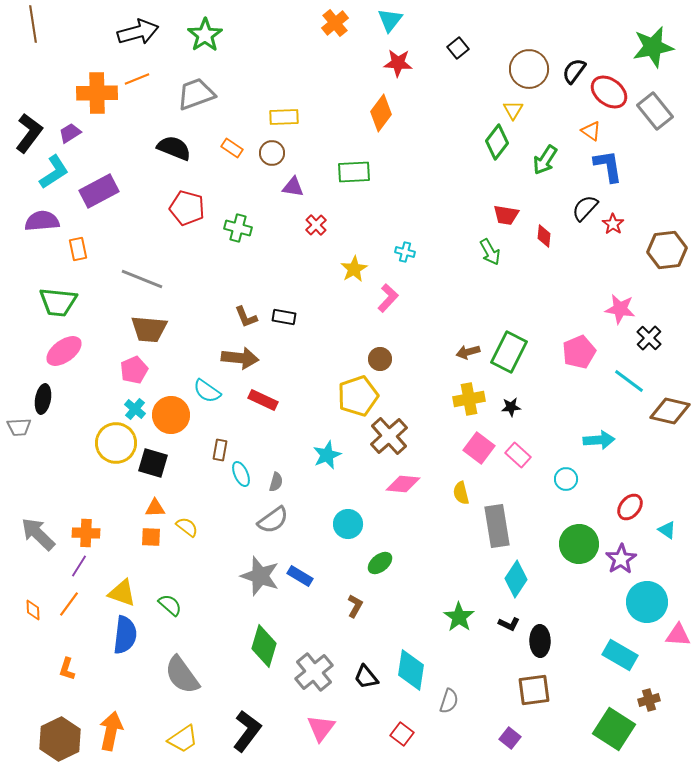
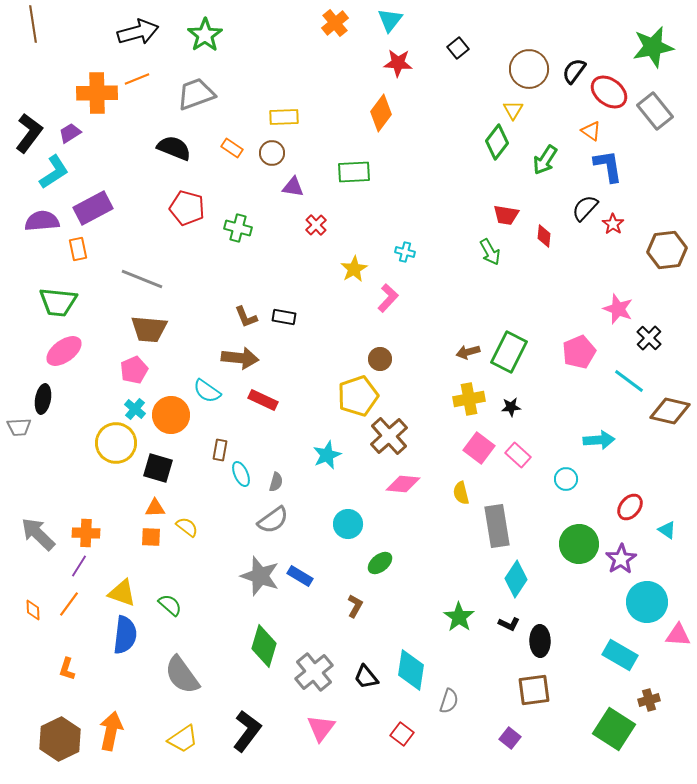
purple rectangle at (99, 191): moved 6 px left, 17 px down
pink star at (620, 309): moved 2 px left; rotated 12 degrees clockwise
black square at (153, 463): moved 5 px right, 5 px down
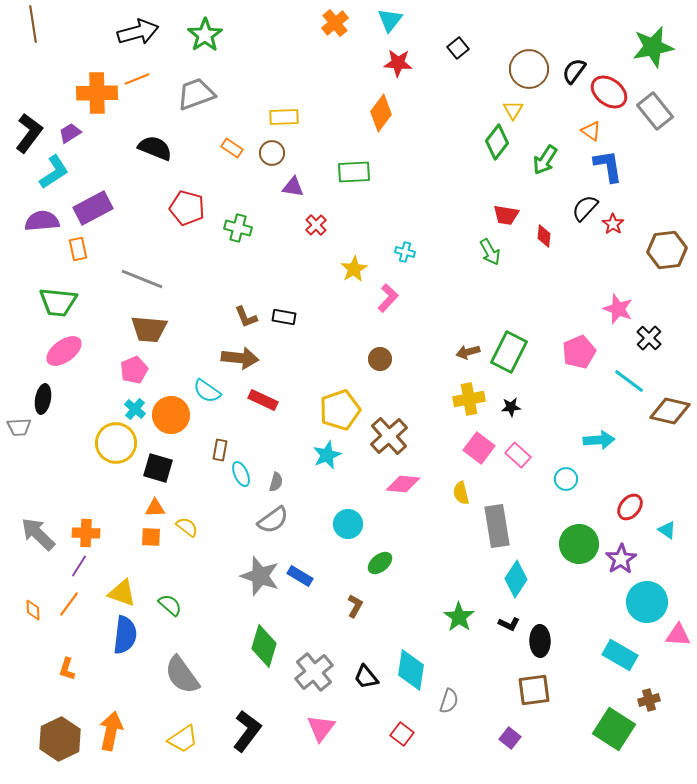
black semicircle at (174, 148): moved 19 px left
yellow pentagon at (358, 396): moved 18 px left, 14 px down
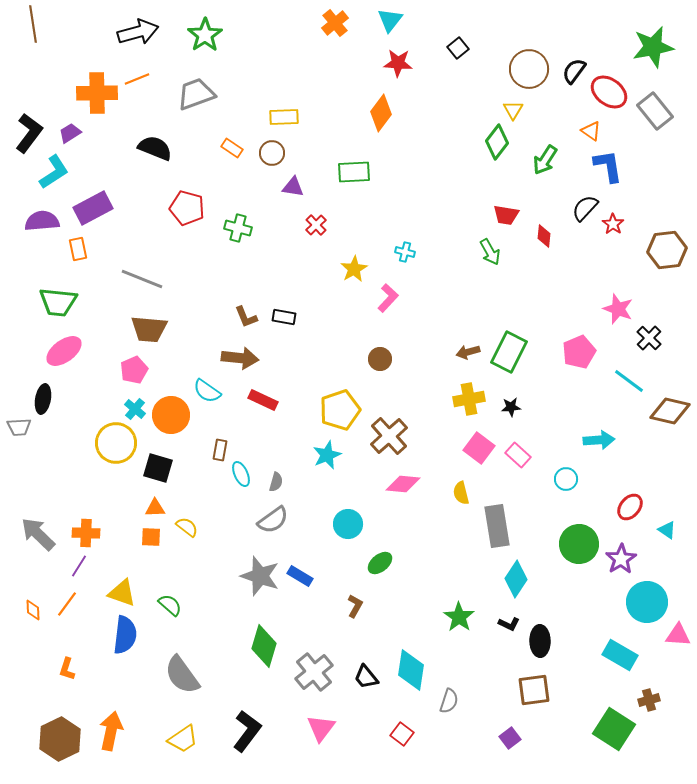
orange line at (69, 604): moved 2 px left
purple square at (510, 738): rotated 15 degrees clockwise
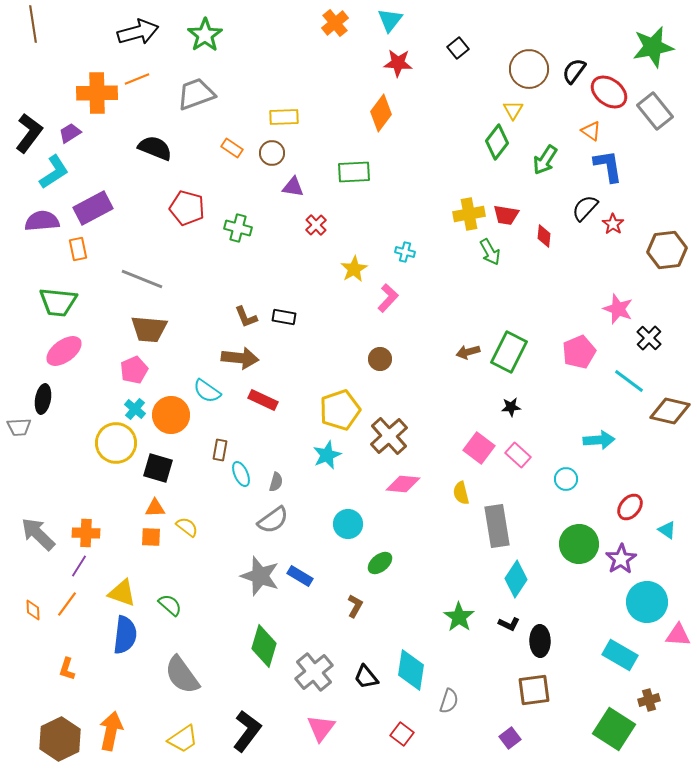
yellow cross at (469, 399): moved 185 px up
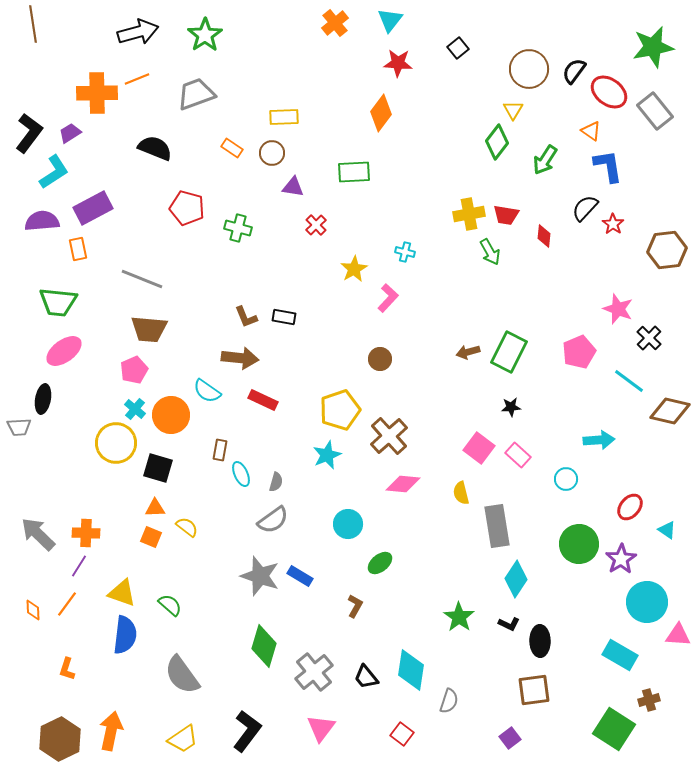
orange square at (151, 537): rotated 20 degrees clockwise
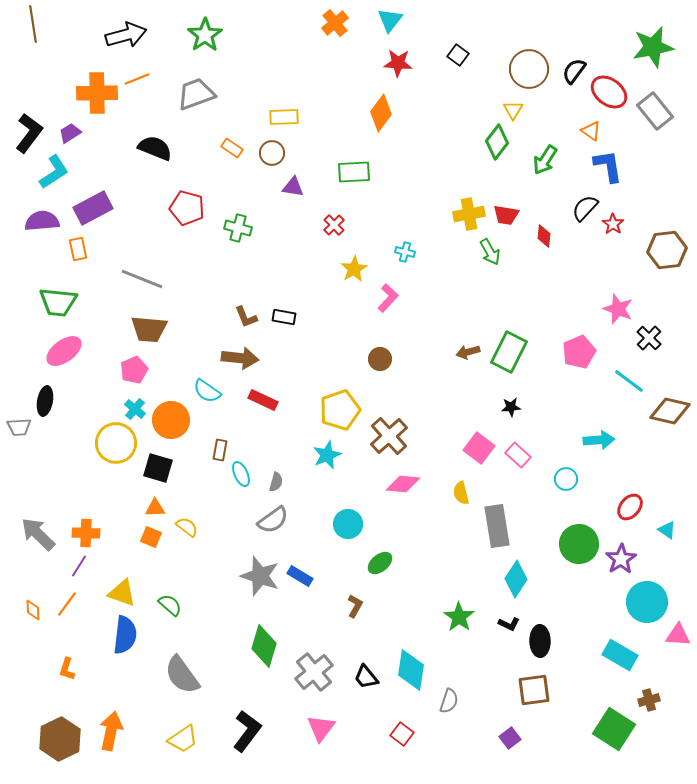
black arrow at (138, 32): moved 12 px left, 3 px down
black square at (458, 48): moved 7 px down; rotated 15 degrees counterclockwise
red cross at (316, 225): moved 18 px right
black ellipse at (43, 399): moved 2 px right, 2 px down
orange circle at (171, 415): moved 5 px down
